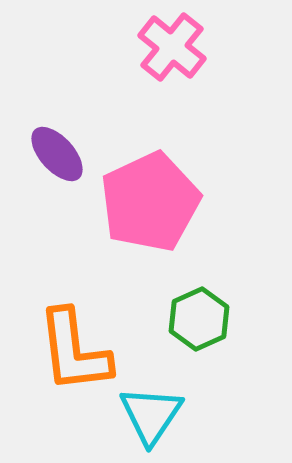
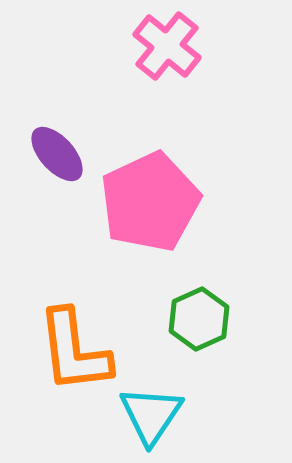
pink cross: moved 5 px left, 1 px up
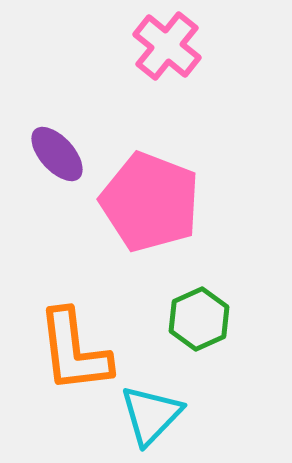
pink pentagon: rotated 26 degrees counterclockwise
cyan triangle: rotated 10 degrees clockwise
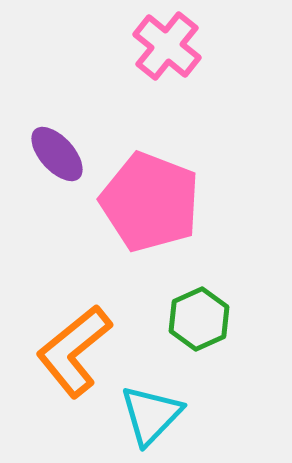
orange L-shape: rotated 58 degrees clockwise
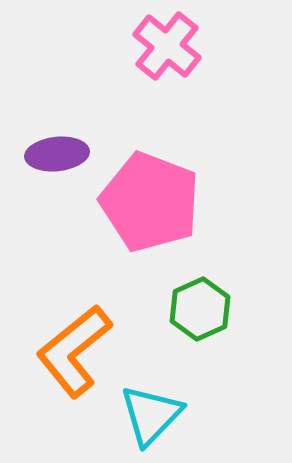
purple ellipse: rotated 54 degrees counterclockwise
green hexagon: moved 1 px right, 10 px up
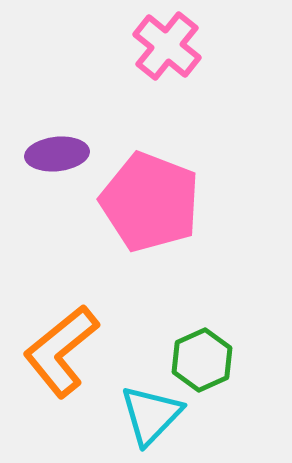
green hexagon: moved 2 px right, 51 px down
orange L-shape: moved 13 px left
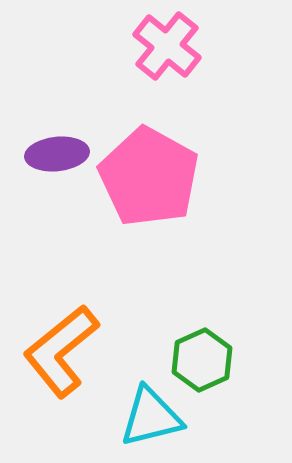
pink pentagon: moved 1 px left, 25 px up; rotated 8 degrees clockwise
cyan triangle: moved 2 px down; rotated 32 degrees clockwise
